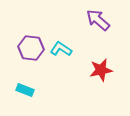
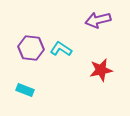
purple arrow: rotated 55 degrees counterclockwise
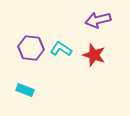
red star: moved 7 px left, 15 px up; rotated 30 degrees clockwise
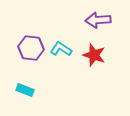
purple arrow: rotated 10 degrees clockwise
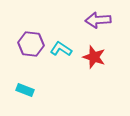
purple hexagon: moved 4 px up
red star: moved 2 px down
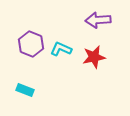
purple hexagon: rotated 15 degrees clockwise
cyan L-shape: rotated 10 degrees counterclockwise
red star: rotated 30 degrees counterclockwise
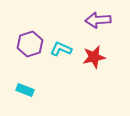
purple hexagon: moved 1 px left; rotated 20 degrees clockwise
